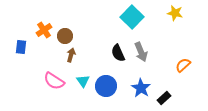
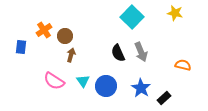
orange semicircle: rotated 56 degrees clockwise
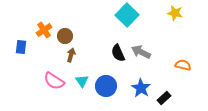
cyan square: moved 5 px left, 2 px up
gray arrow: rotated 138 degrees clockwise
cyan triangle: moved 1 px left
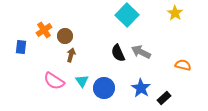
yellow star: rotated 21 degrees clockwise
blue circle: moved 2 px left, 2 px down
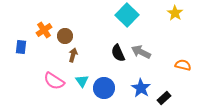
brown arrow: moved 2 px right
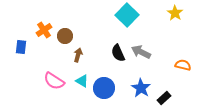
brown arrow: moved 5 px right
cyan triangle: rotated 24 degrees counterclockwise
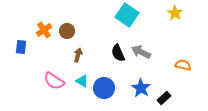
cyan square: rotated 10 degrees counterclockwise
brown circle: moved 2 px right, 5 px up
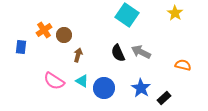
brown circle: moved 3 px left, 4 px down
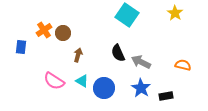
brown circle: moved 1 px left, 2 px up
gray arrow: moved 10 px down
black rectangle: moved 2 px right, 2 px up; rotated 32 degrees clockwise
